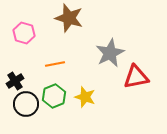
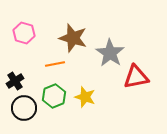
brown star: moved 4 px right, 20 px down
gray star: rotated 12 degrees counterclockwise
black circle: moved 2 px left, 4 px down
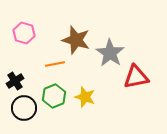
brown star: moved 3 px right, 2 px down
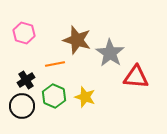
brown star: moved 1 px right
red triangle: rotated 16 degrees clockwise
black cross: moved 11 px right, 1 px up
green hexagon: rotated 15 degrees counterclockwise
black circle: moved 2 px left, 2 px up
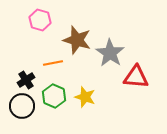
pink hexagon: moved 16 px right, 13 px up
orange line: moved 2 px left, 1 px up
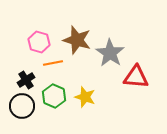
pink hexagon: moved 1 px left, 22 px down
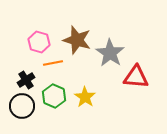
yellow star: rotated 15 degrees clockwise
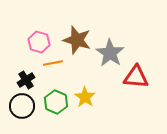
green hexagon: moved 2 px right, 6 px down
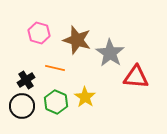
pink hexagon: moved 9 px up
orange line: moved 2 px right, 5 px down; rotated 24 degrees clockwise
